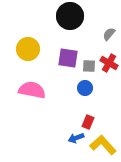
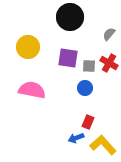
black circle: moved 1 px down
yellow circle: moved 2 px up
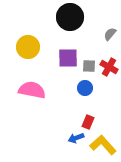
gray semicircle: moved 1 px right
purple square: rotated 10 degrees counterclockwise
red cross: moved 4 px down
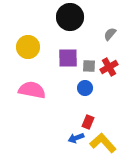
red cross: rotated 30 degrees clockwise
yellow L-shape: moved 2 px up
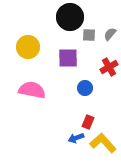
gray square: moved 31 px up
